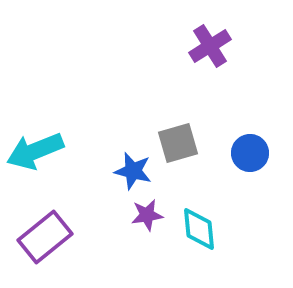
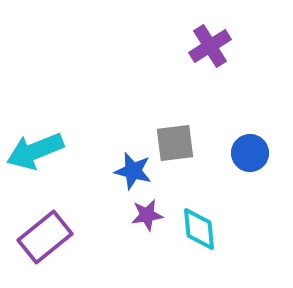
gray square: moved 3 px left; rotated 9 degrees clockwise
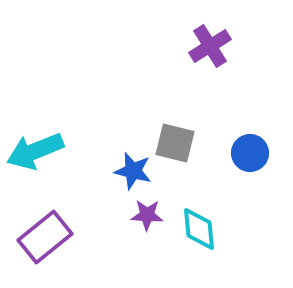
gray square: rotated 21 degrees clockwise
purple star: rotated 12 degrees clockwise
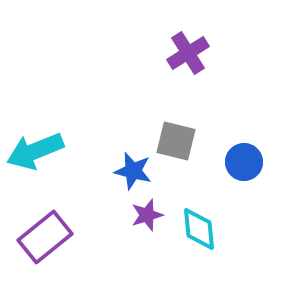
purple cross: moved 22 px left, 7 px down
gray square: moved 1 px right, 2 px up
blue circle: moved 6 px left, 9 px down
purple star: rotated 20 degrees counterclockwise
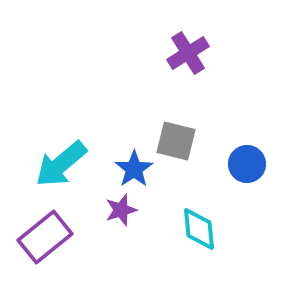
cyan arrow: moved 26 px right, 13 px down; rotated 18 degrees counterclockwise
blue circle: moved 3 px right, 2 px down
blue star: moved 1 px right, 2 px up; rotated 24 degrees clockwise
purple star: moved 26 px left, 5 px up
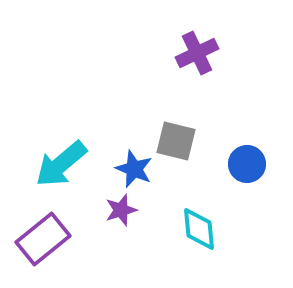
purple cross: moved 9 px right; rotated 6 degrees clockwise
blue star: rotated 15 degrees counterclockwise
purple rectangle: moved 2 px left, 2 px down
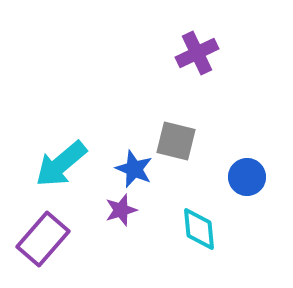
blue circle: moved 13 px down
purple rectangle: rotated 10 degrees counterclockwise
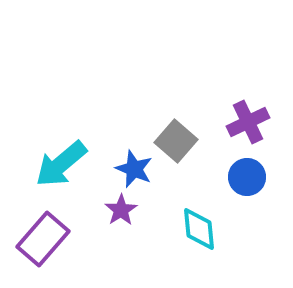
purple cross: moved 51 px right, 69 px down
gray square: rotated 27 degrees clockwise
purple star: rotated 16 degrees counterclockwise
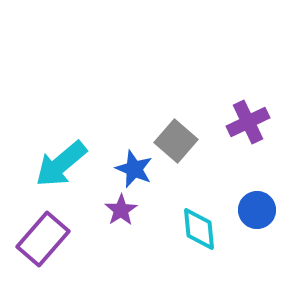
blue circle: moved 10 px right, 33 px down
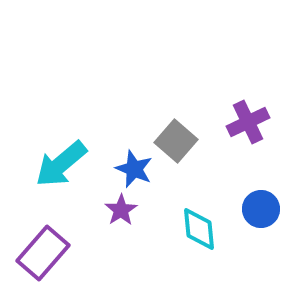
blue circle: moved 4 px right, 1 px up
purple rectangle: moved 14 px down
